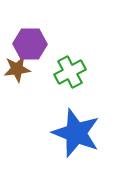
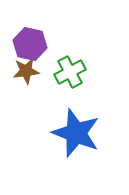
purple hexagon: rotated 12 degrees clockwise
brown star: moved 9 px right, 2 px down
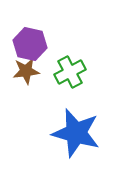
blue star: rotated 6 degrees counterclockwise
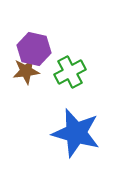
purple hexagon: moved 4 px right, 5 px down
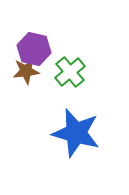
green cross: rotated 12 degrees counterclockwise
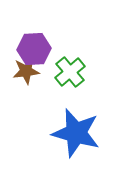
purple hexagon: rotated 16 degrees counterclockwise
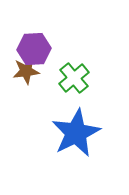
green cross: moved 4 px right, 6 px down
blue star: rotated 30 degrees clockwise
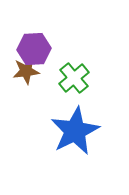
blue star: moved 1 px left, 2 px up
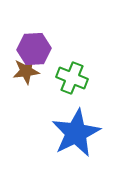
green cross: moved 2 px left; rotated 28 degrees counterclockwise
blue star: moved 1 px right, 2 px down
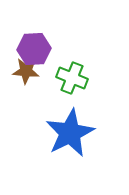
brown star: rotated 12 degrees clockwise
blue star: moved 6 px left
